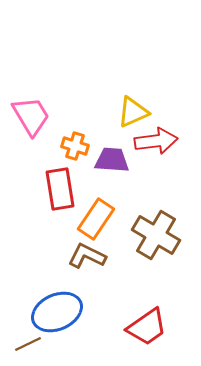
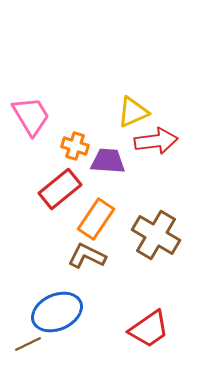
purple trapezoid: moved 4 px left, 1 px down
red rectangle: rotated 60 degrees clockwise
red trapezoid: moved 2 px right, 2 px down
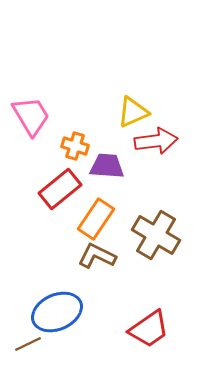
purple trapezoid: moved 1 px left, 5 px down
brown L-shape: moved 10 px right
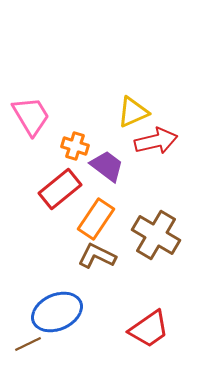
red arrow: rotated 6 degrees counterclockwise
purple trapezoid: rotated 33 degrees clockwise
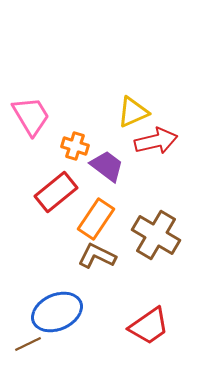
red rectangle: moved 4 px left, 3 px down
red trapezoid: moved 3 px up
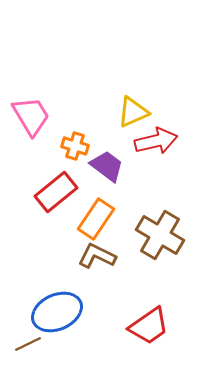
brown cross: moved 4 px right
